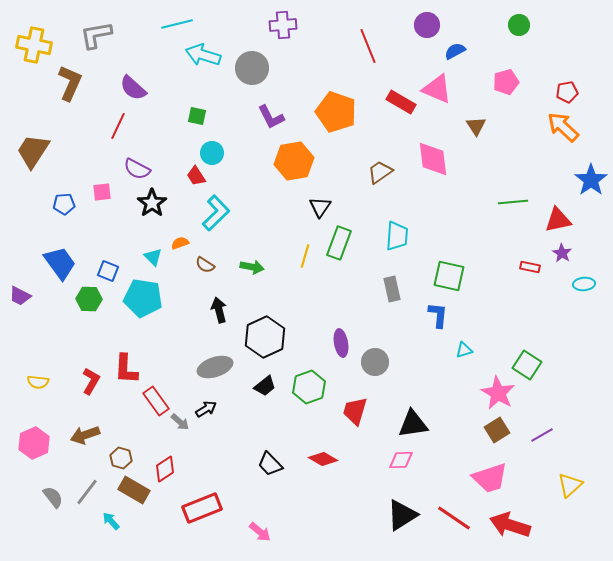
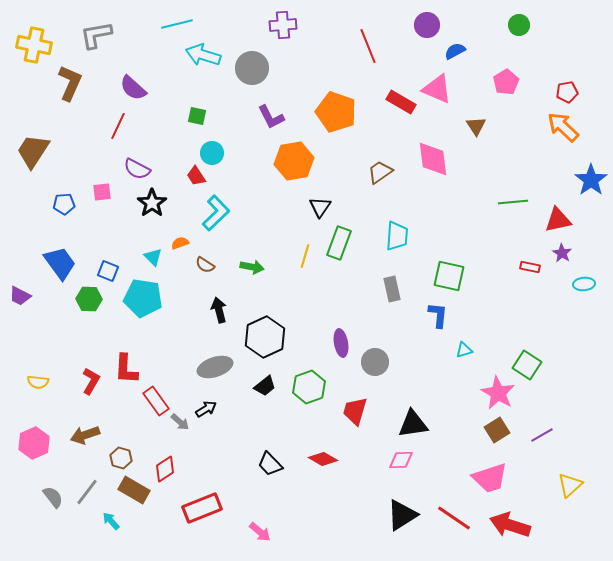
pink pentagon at (506, 82): rotated 15 degrees counterclockwise
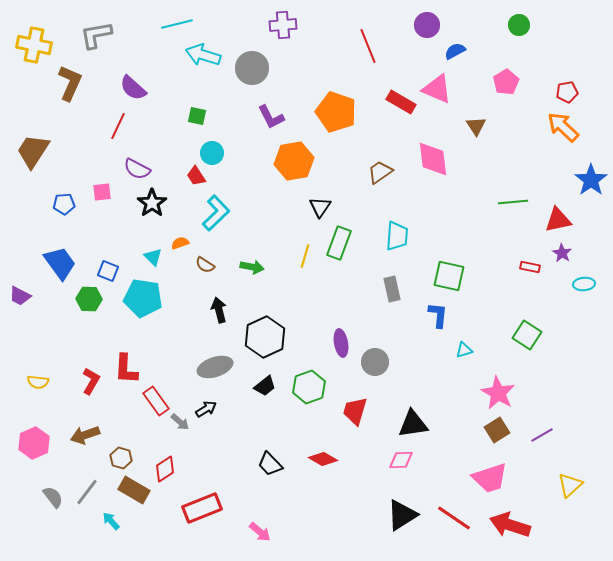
green square at (527, 365): moved 30 px up
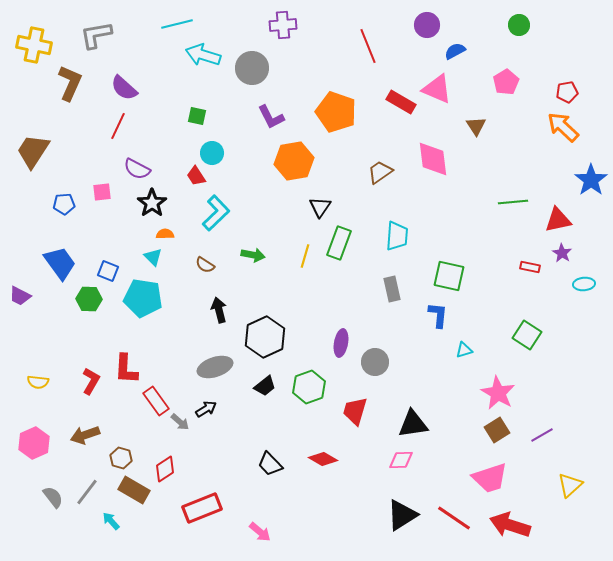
purple semicircle at (133, 88): moved 9 px left
orange semicircle at (180, 243): moved 15 px left, 9 px up; rotated 18 degrees clockwise
green arrow at (252, 267): moved 1 px right, 12 px up
purple ellipse at (341, 343): rotated 20 degrees clockwise
